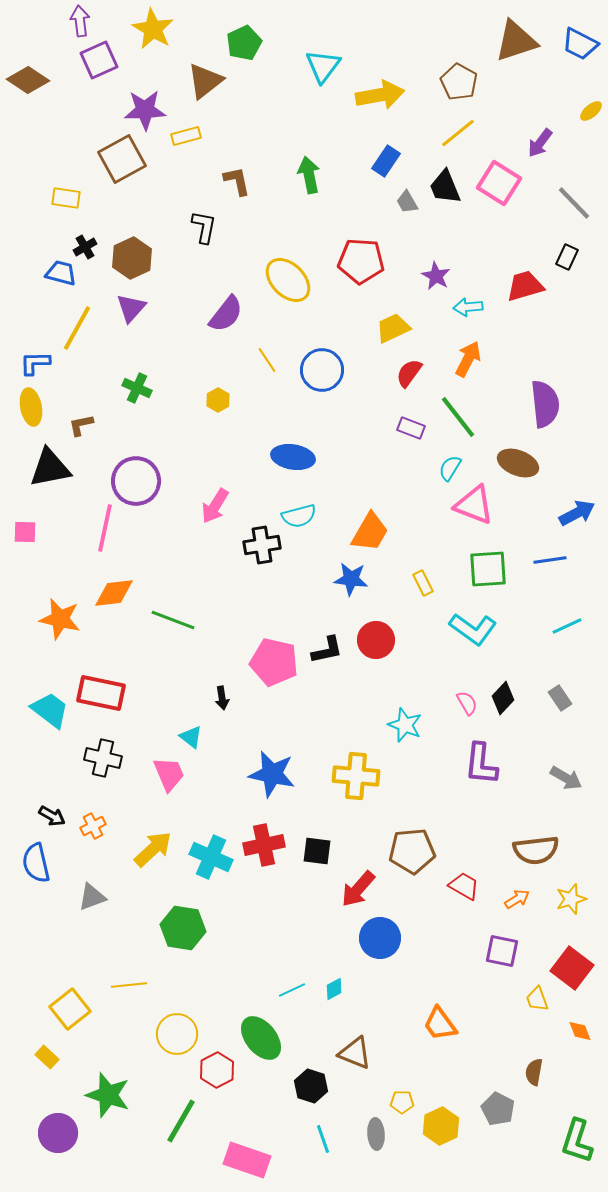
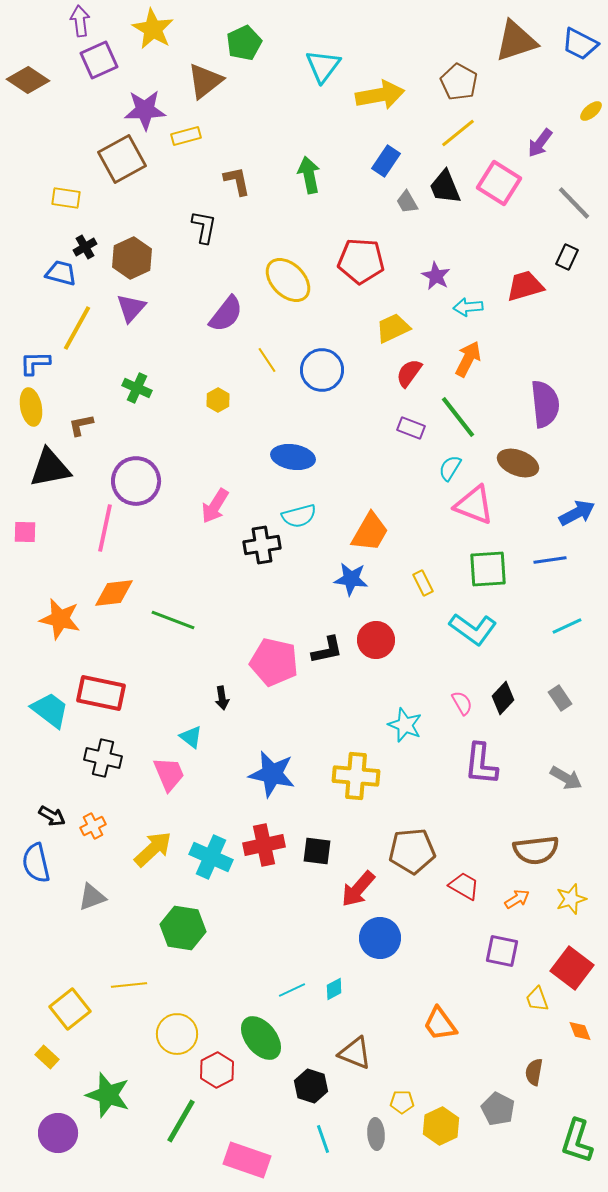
pink semicircle at (467, 703): moved 5 px left
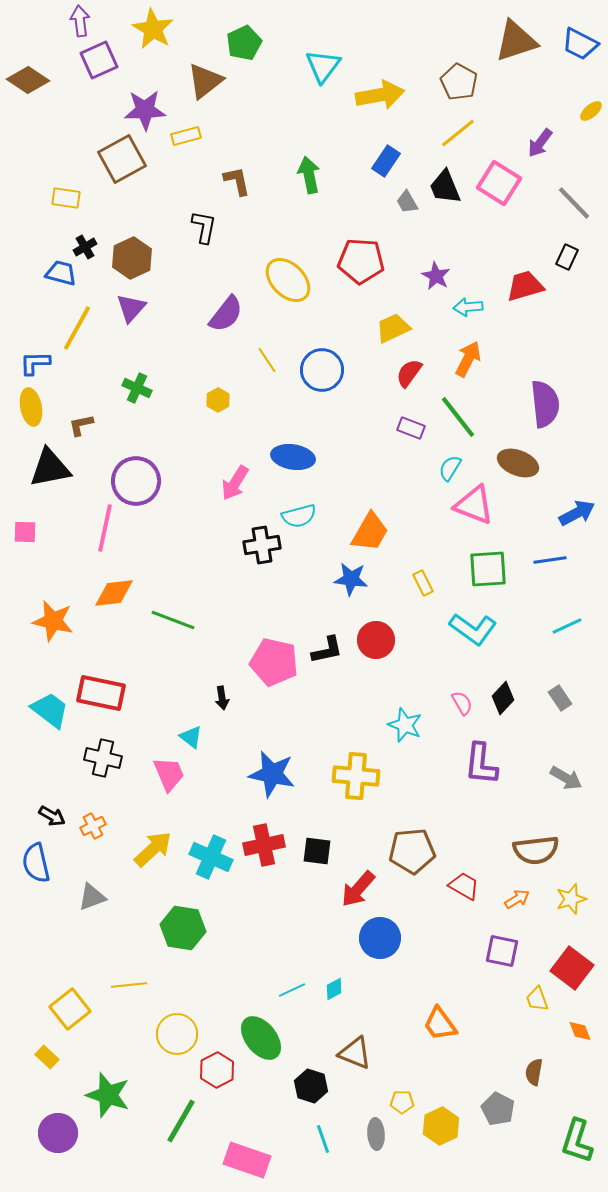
pink arrow at (215, 506): moved 20 px right, 23 px up
orange star at (60, 619): moved 7 px left, 2 px down
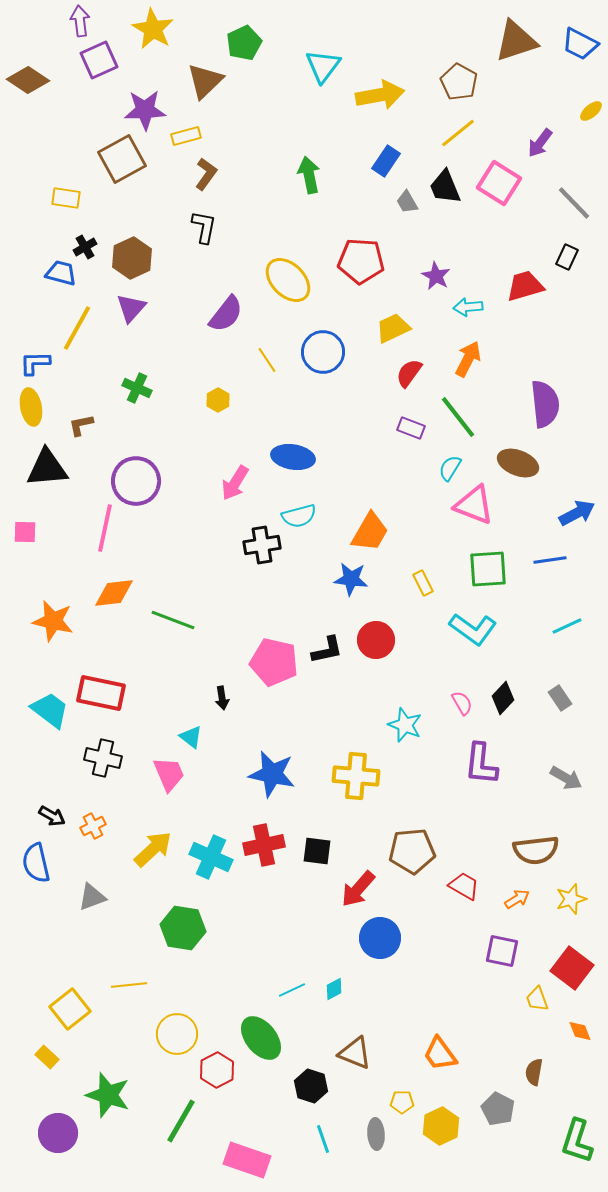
brown triangle at (205, 81): rotated 6 degrees counterclockwise
brown L-shape at (237, 181): moved 31 px left, 7 px up; rotated 48 degrees clockwise
blue circle at (322, 370): moved 1 px right, 18 px up
black triangle at (50, 468): moved 3 px left; rotated 6 degrees clockwise
orange trapezoid at (440, 1024): moved 30 px down
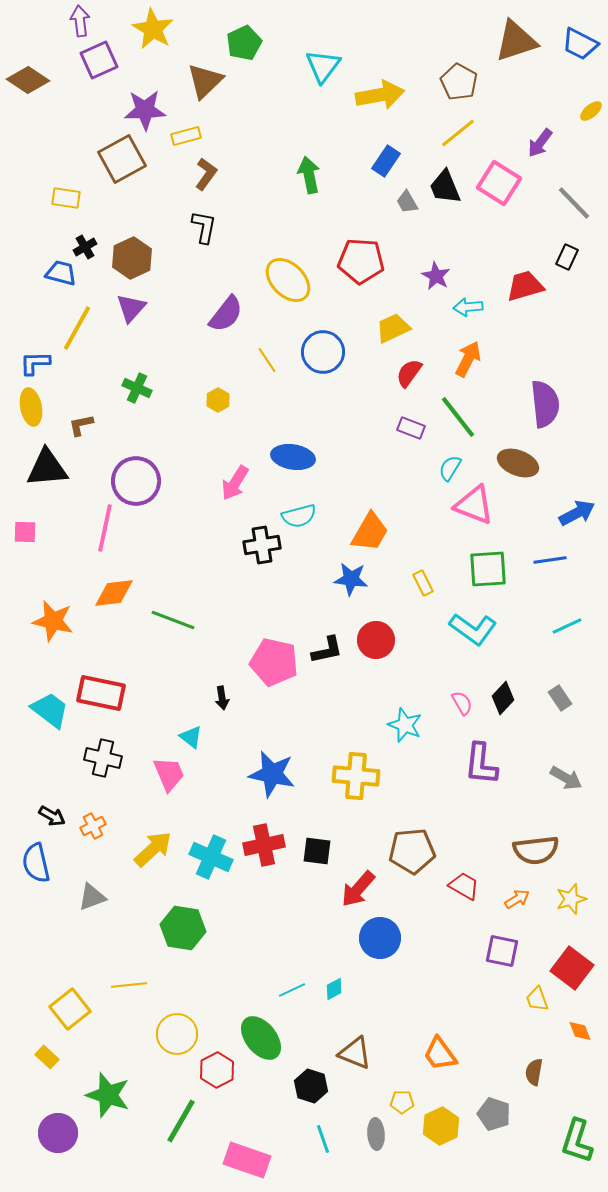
gray pentagon at (498, 1109): moved 4 px left, 5 px down; rotated 8 degrees counterclockwise
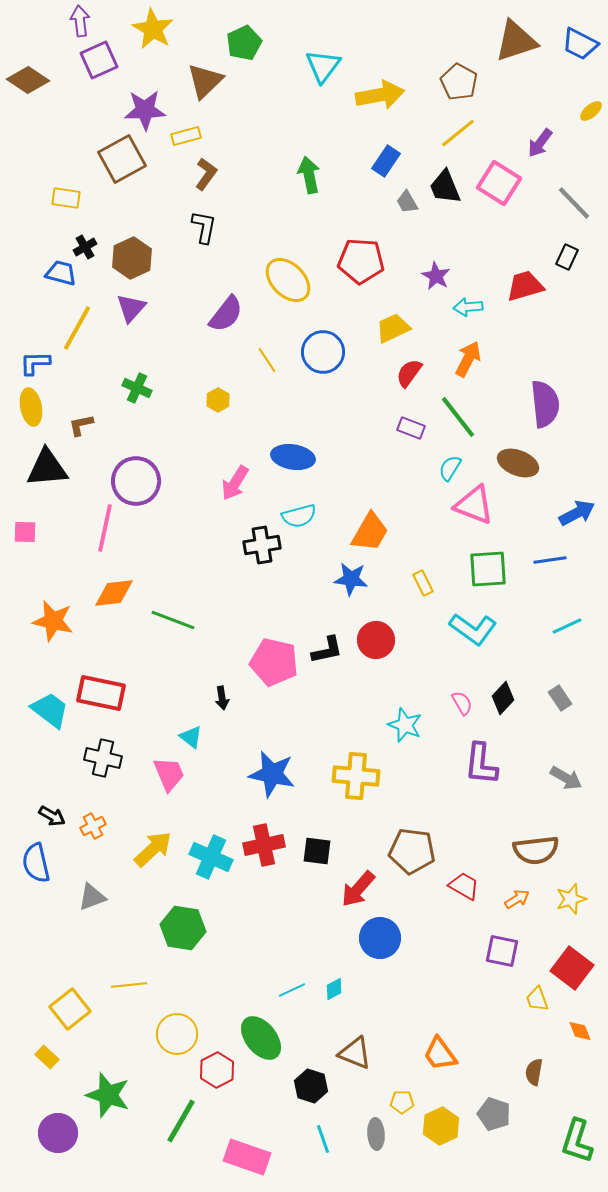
brown pentagon at (412, 851): rotated 12 degrees clockwise
pink rectangle at (247, 1160): moved 3 px up
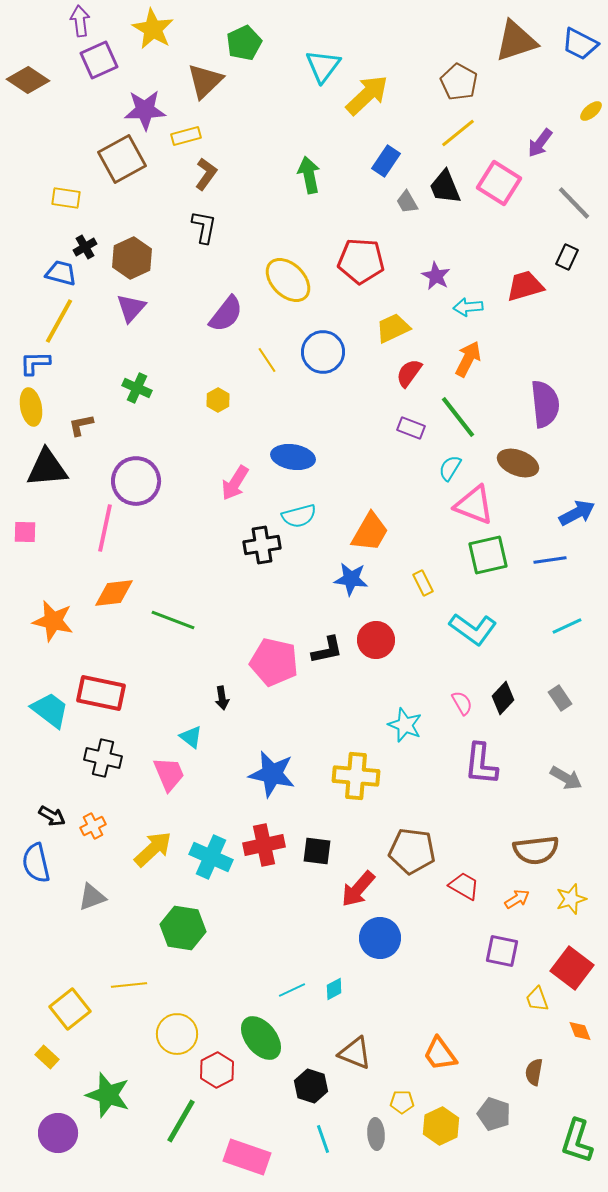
yellow arrow at (380, 95): moved 13 px left; rotated 33 degrees counterclockwise
yellow line at (77, 328): moved 18 px left, 7 px up
green square at (488, 569): moved 14 px up; rotated 9 degrees counterclockwise
